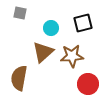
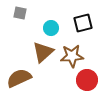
brown semicircle: rotated 55 degrees clockwise
red circle: moved 1 px left, 4 px up
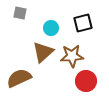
red circle: moved 1 px left, 1 px down
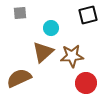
gray square: rotated 16 degrees counterclockwise
black square: moved 5 px right, 8 px up
red circle: moved 2 px down
